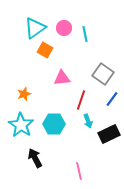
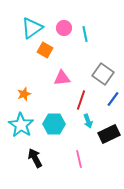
cyan triangle: moved 3 px left
blue line: moved 1 px right
pink line: moved 12 px up
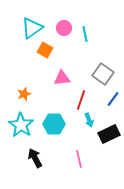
cyan arrow: moved 1 px right, 1 px up
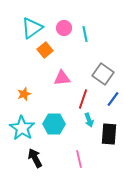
orange square: rotated 21 degrees clockwise
red line: moved 2 px right, 1 px up
cyan star: moved 1 px right, 3 px down
black rectangle: rotated 60 degrees counterclockwise
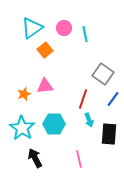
pink triangle: moved 17 px left, 8 px down
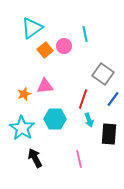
pink circle: moved 18 px down
cyan hexagon: moved 1 px right, 5 px up
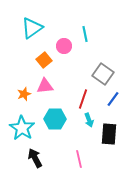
orange square: moved 1 px left, 10 px down
